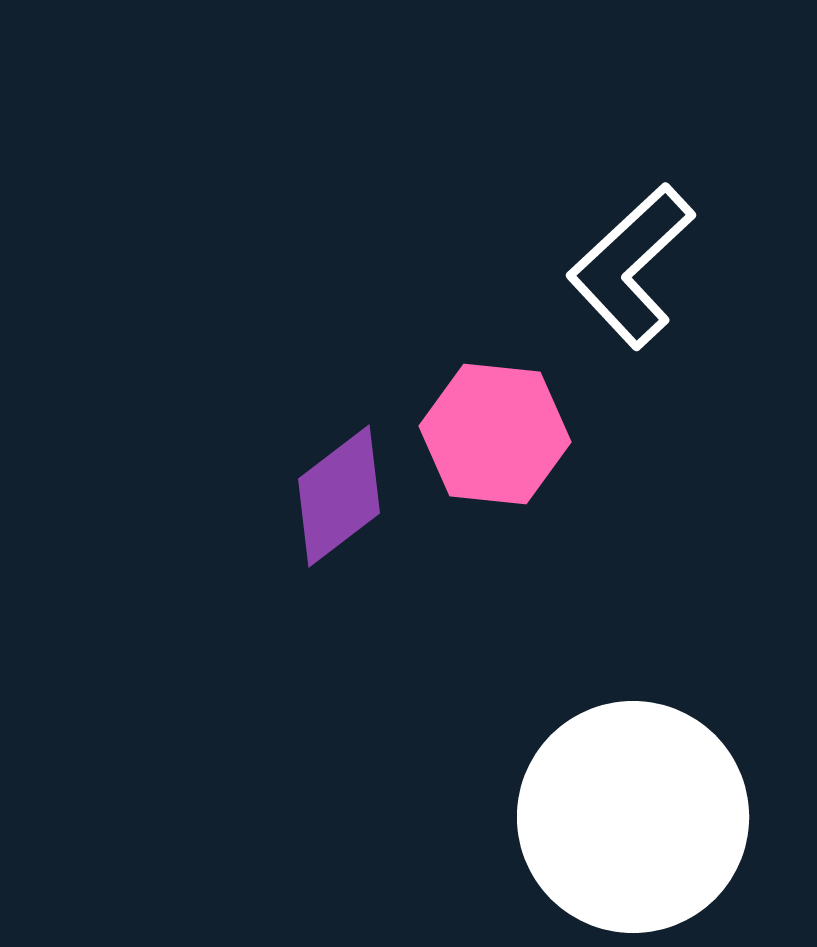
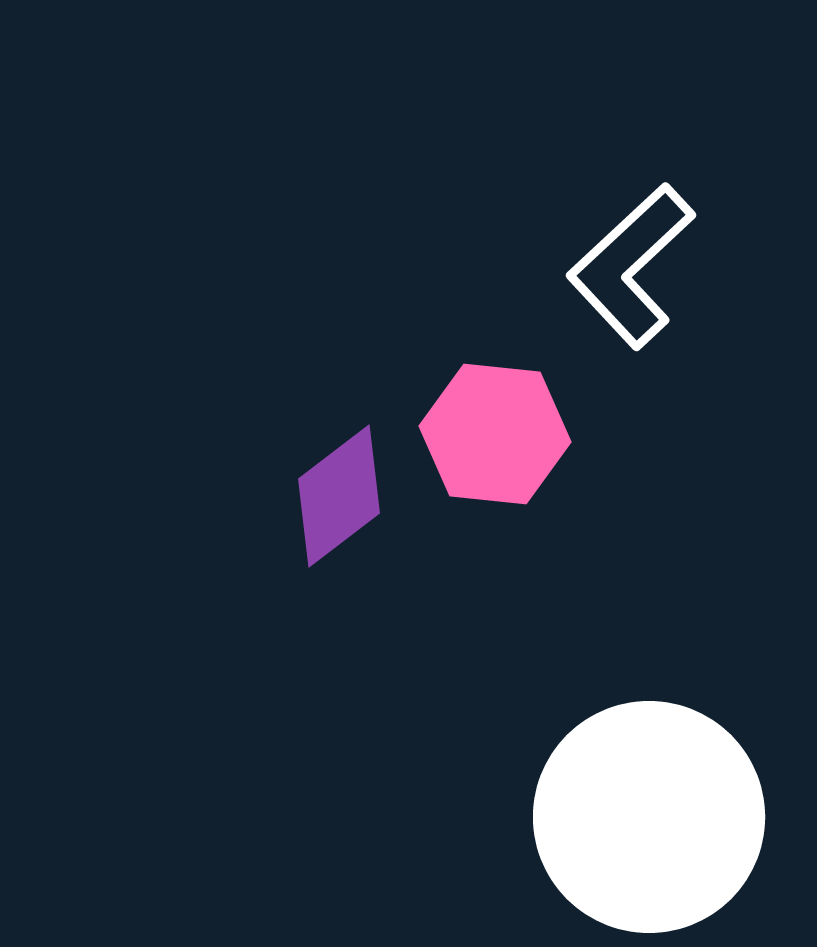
white circle: moved 16 px right
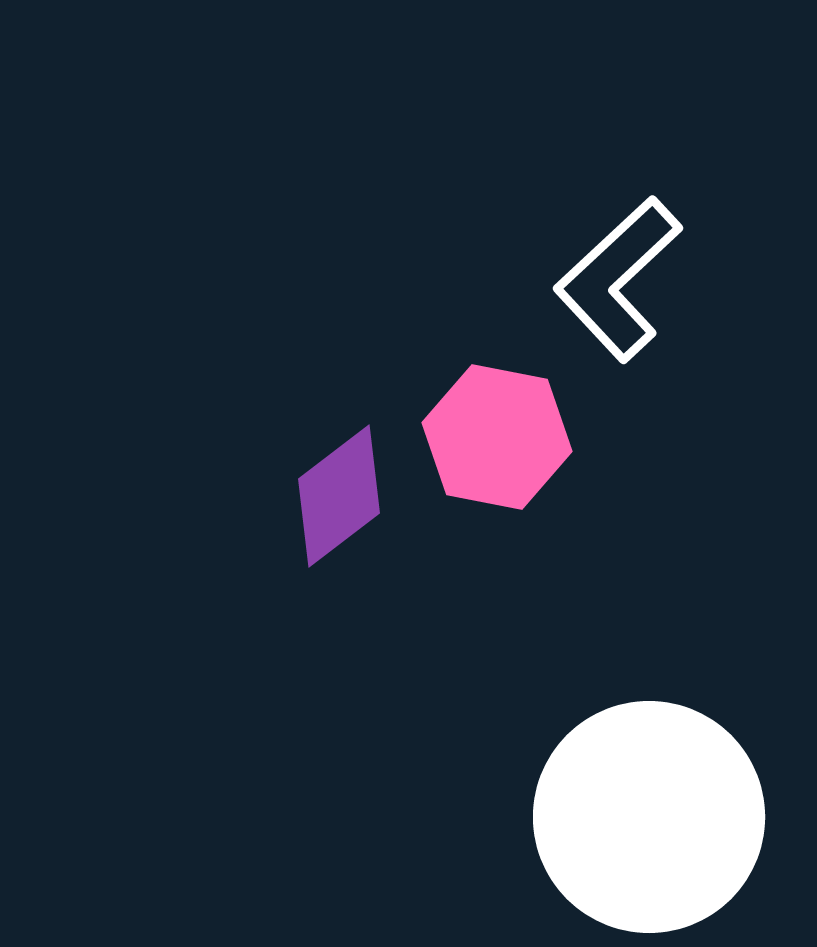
white L-shape: moved 13 px left, 13 px down
pink hexagon: moved 2 px right, 3 px down; rotated 5 degrees clockwise
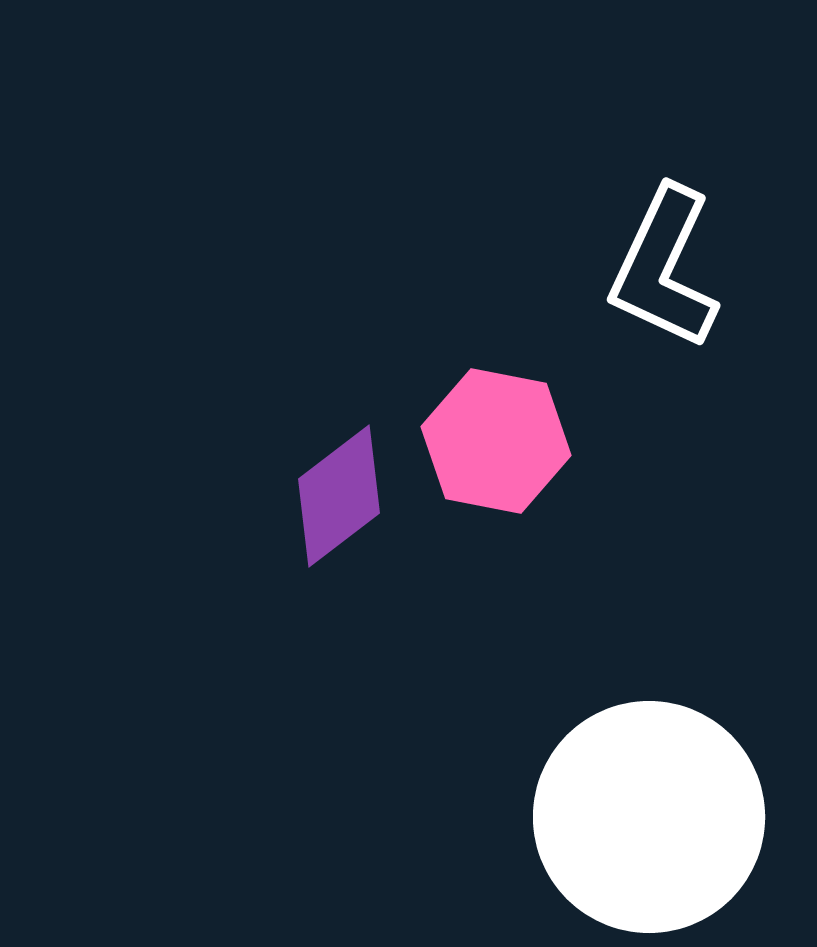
white L-shape: moved 46 px right, 11 px up; rotated 22 degrees counterclockwise
pink hexagon: moved 1 px left, 4 px down
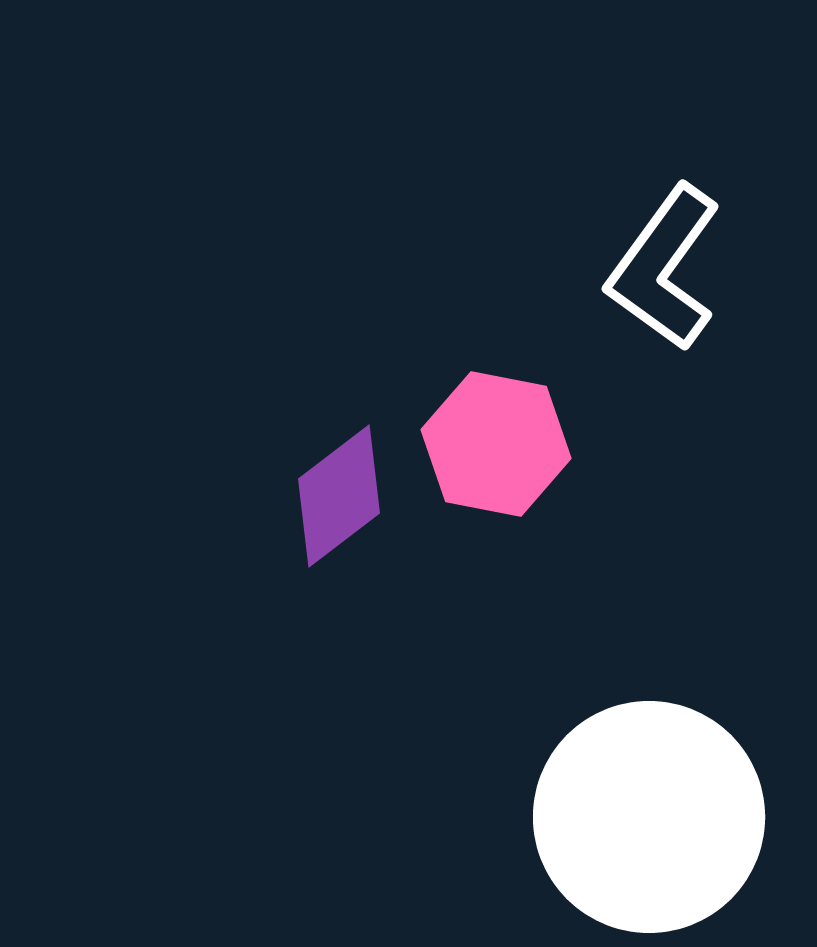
white L-shape: rotated 11 degrees clockwise
pink hexagon: moved 3 px down
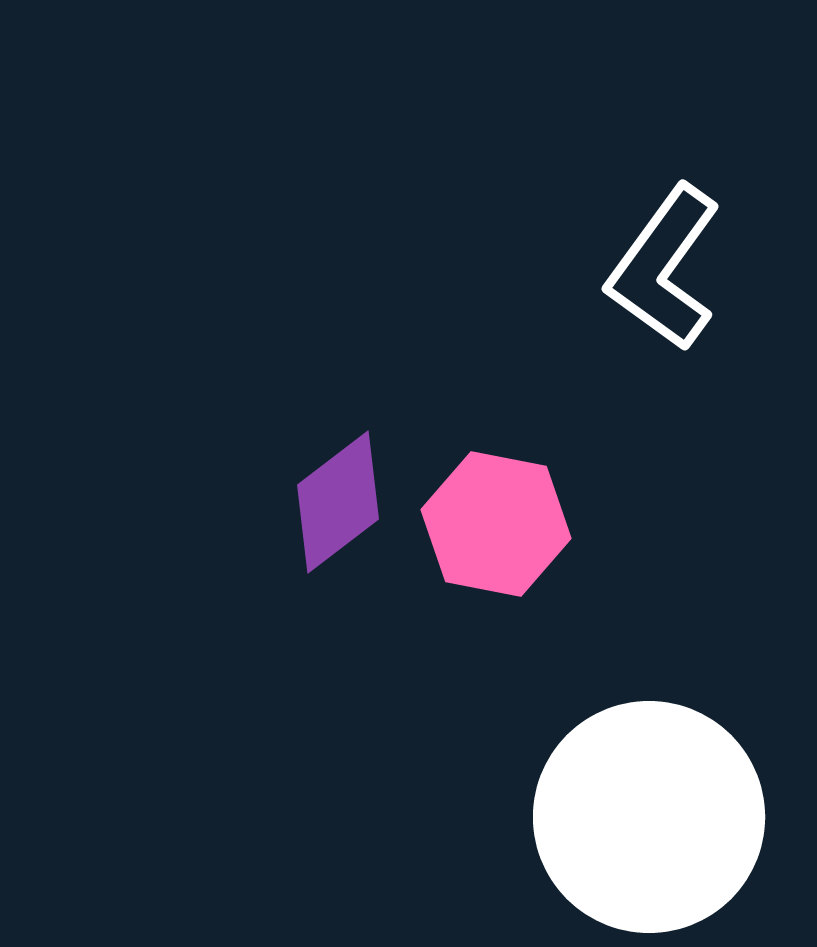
pink hexagon: moved 80 px down
purple diamond: moved 1 px left, 6 px down
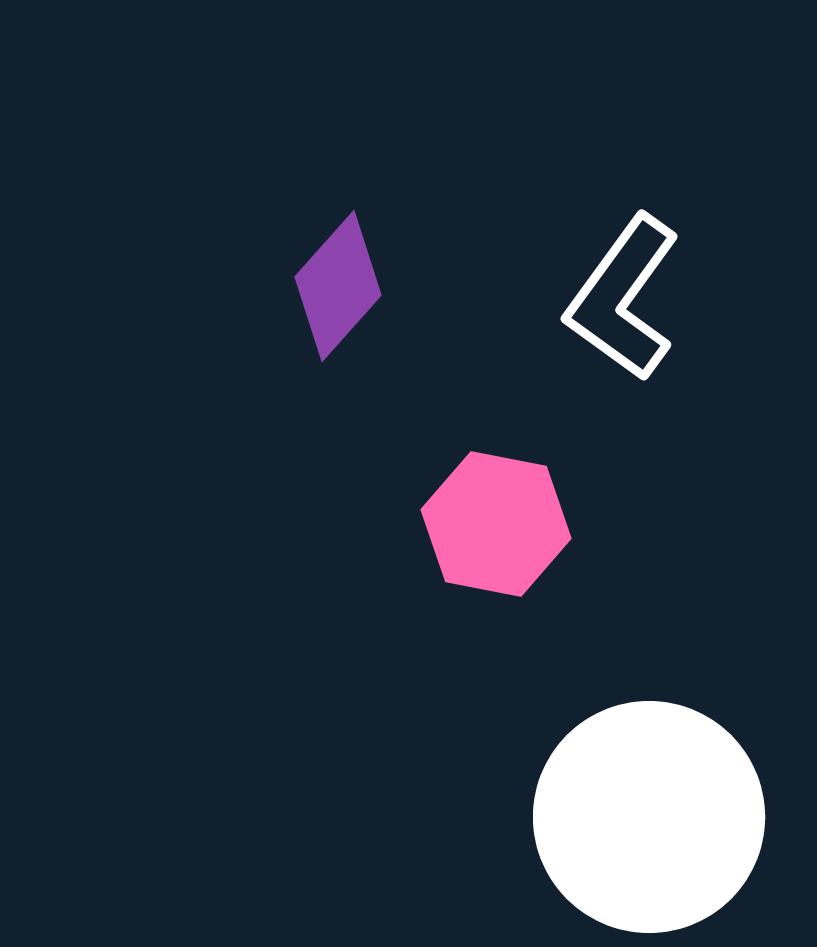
white L-shape: moved 41 px left, 30 px down
purple diamond: moved 216 px up; rotated 11 degrees counterclockwise
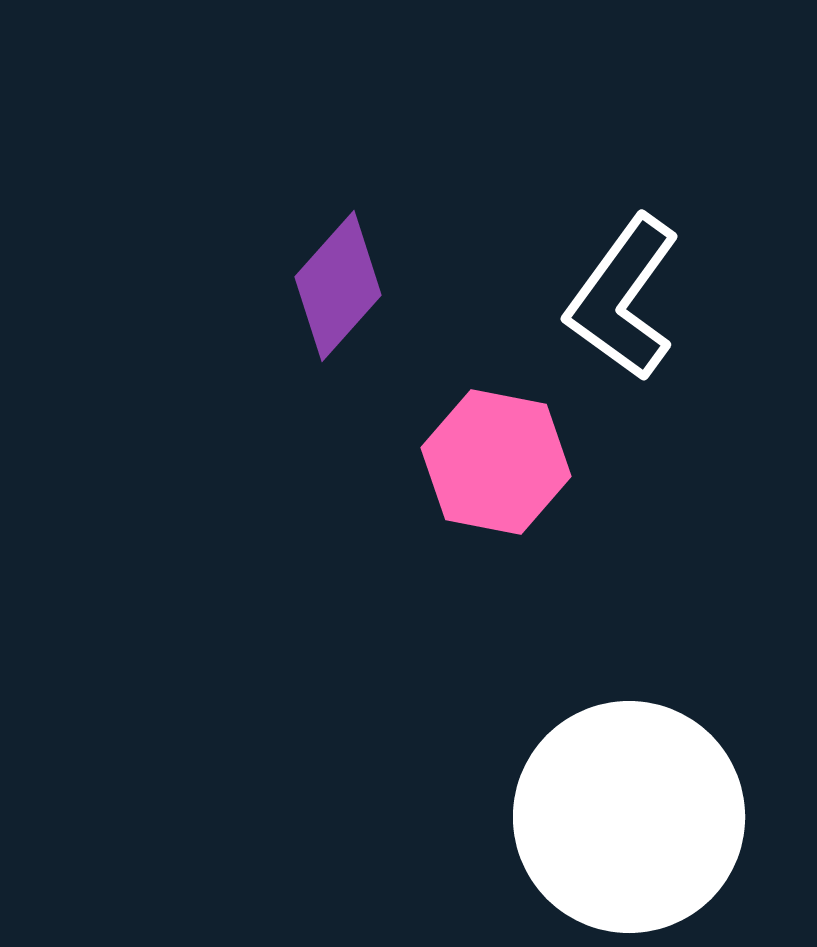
pink hexagon: moved 62 px up
white circle: moved 20 px left
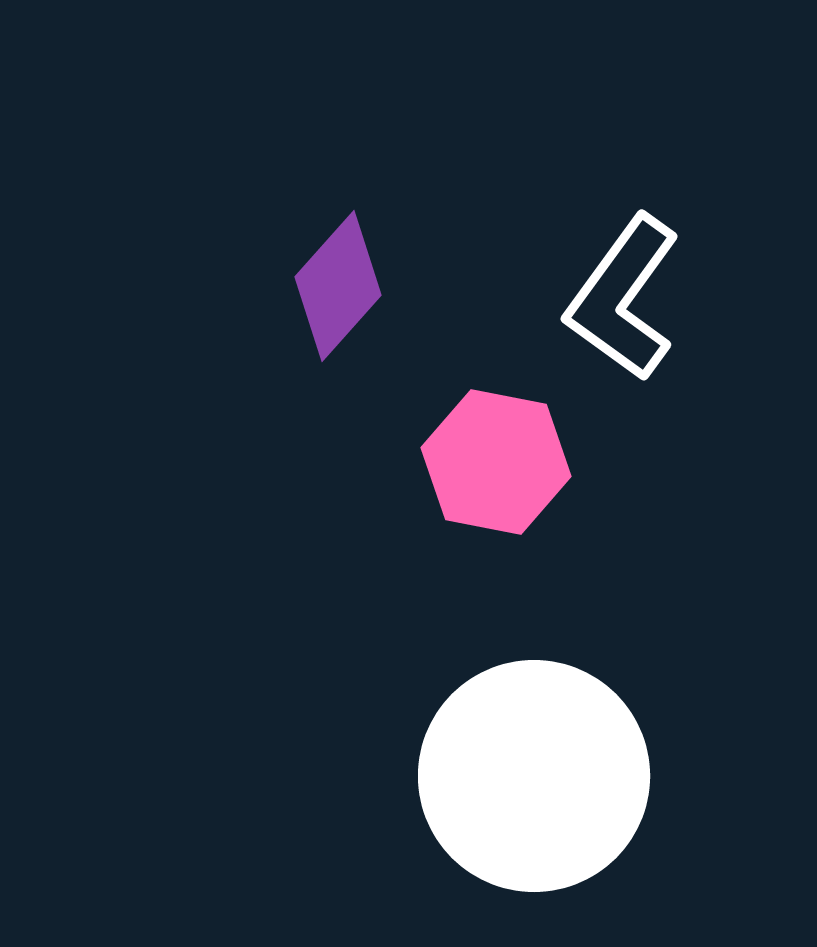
white circle: moved 95 px left, 41 px up
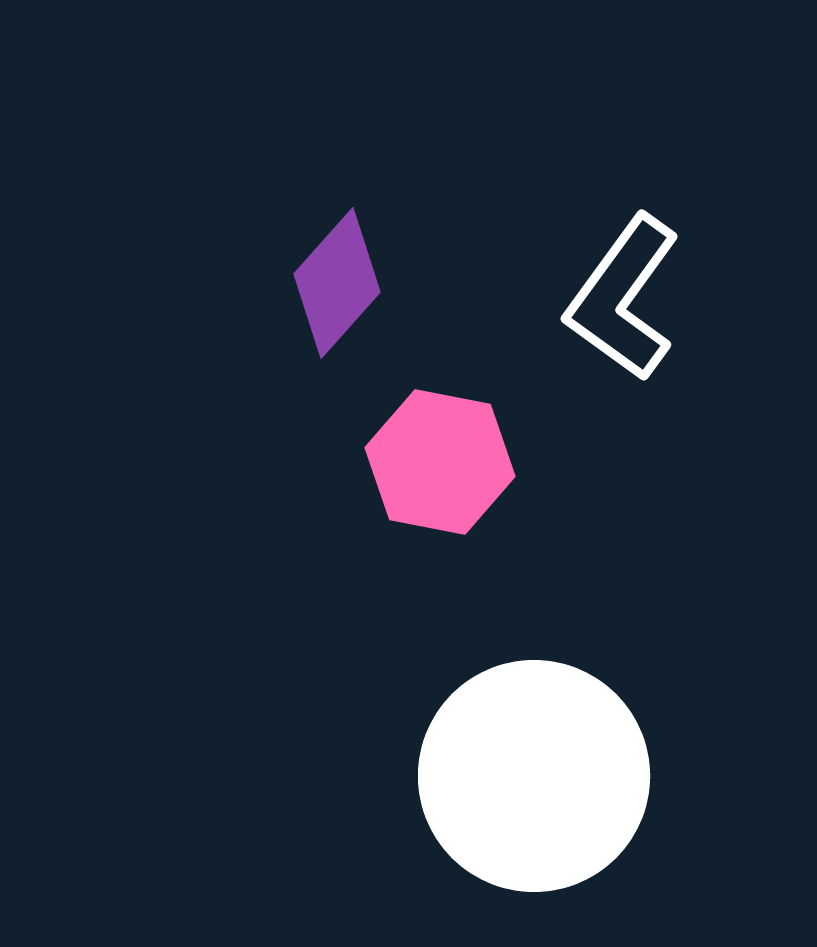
purple diamond: moved 1 px left, 3 px up
pink hexagon: moved 56 px left
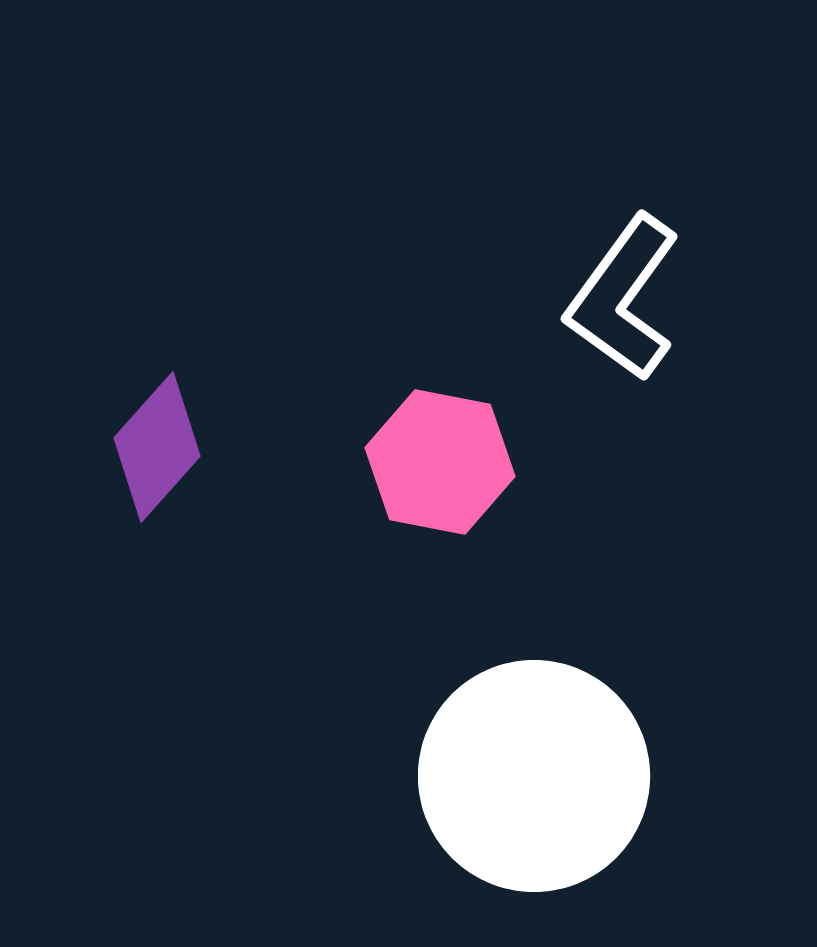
purple diamond: moved 180 px left, 164 px down
